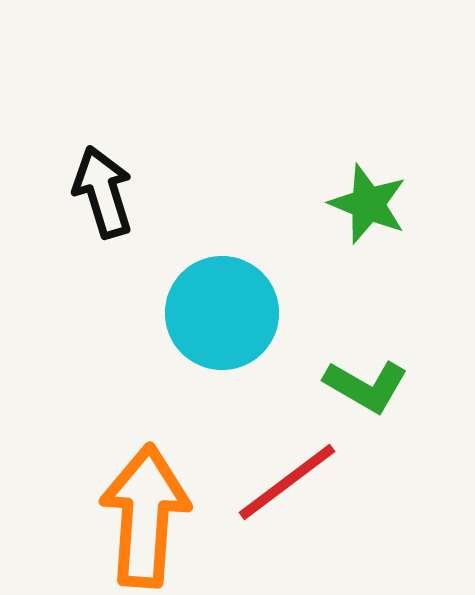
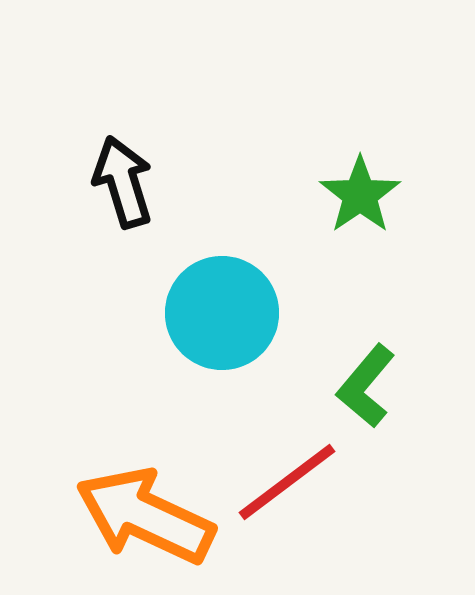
black arrow: moved 20 px right, 10 px up
green star: moved 8 px left, 9 px up; rotated 16 degrees clockwise
green L-shape: rotated 100 degrees clockwise
orange arrow: rotated 69 degrees counterclockwise
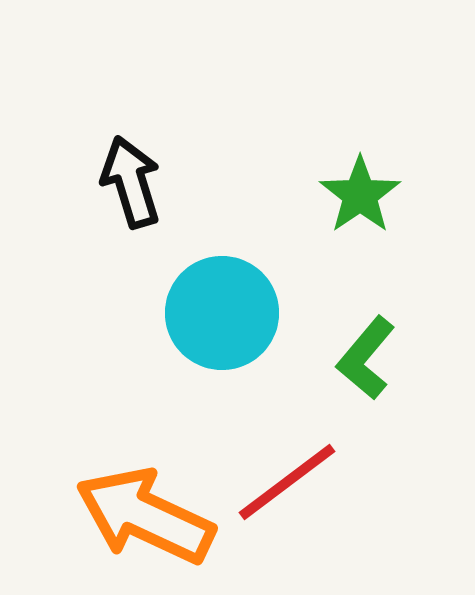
black arrow: moved 8 px right
green L-shape: moved 28 px up
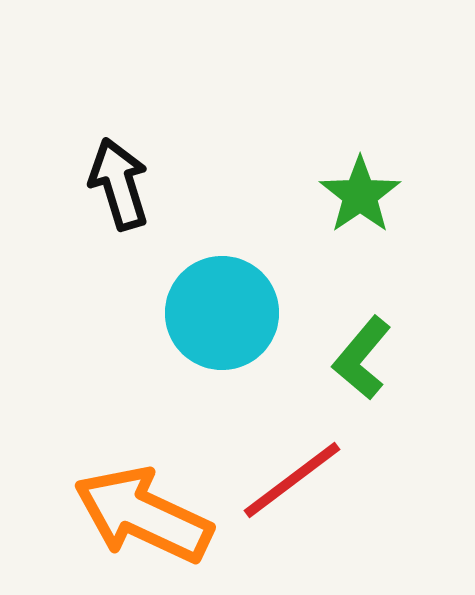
black arrow: moved 12 px left, 2 px down
green L-shape: moved 4 px left
red line: moved 5 px right, 2 px up
orange arrow: moved 2 px left, 1 px up
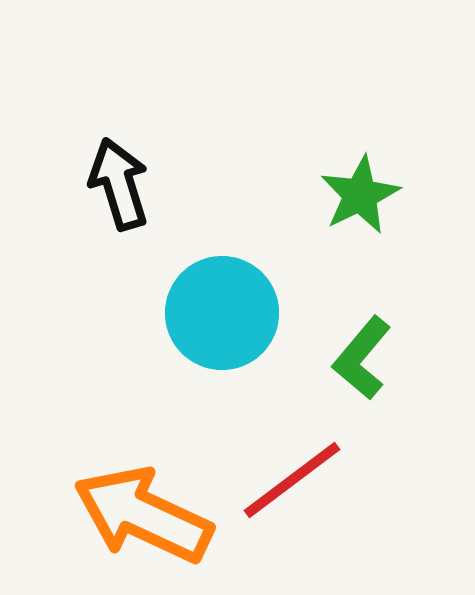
green star: rotated 8 degrees clockwise
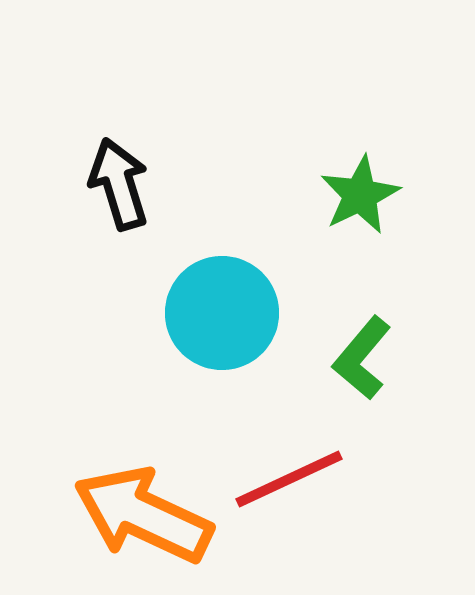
red line: moved 3 px left, 1 px up; rotated 12 degrees clockwise
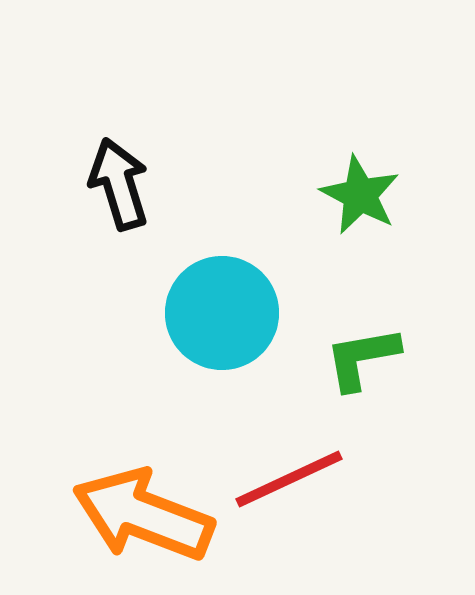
green star: rotated 18 degrees counterclockwise
green L-shape: rotated 40 degrees clockwise
orange arrow: rotated 4 degrees counterclockwise
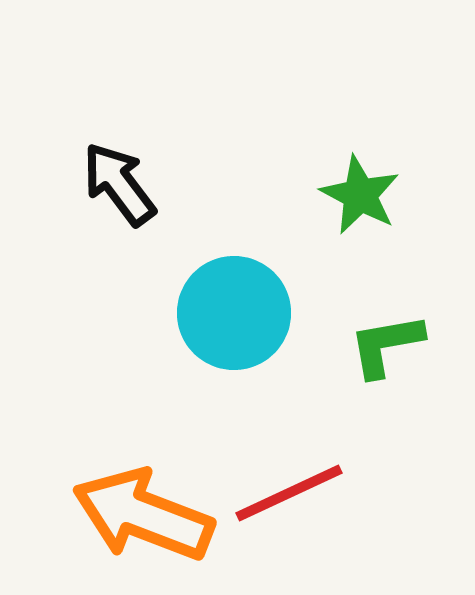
black arrow: rotated 20 degrees counterclockwise
cyan circle: moved 12 px right
green L-shape: moved 24 px right, 13 px up
red line: moved 14 px down
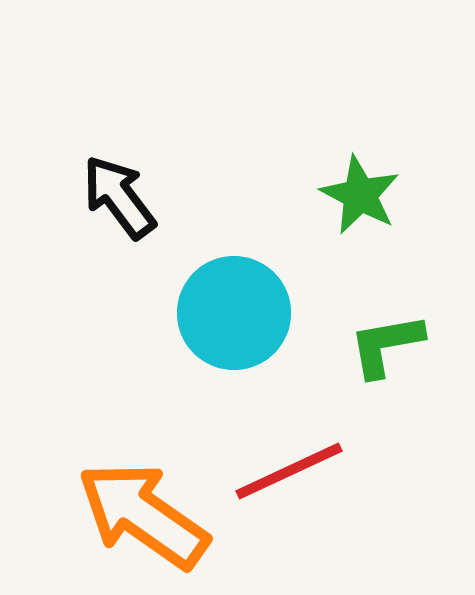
black arrow: moved 13 px down
red line: moved 22 px up
orange arrow: rotated 14 degrees clockwise
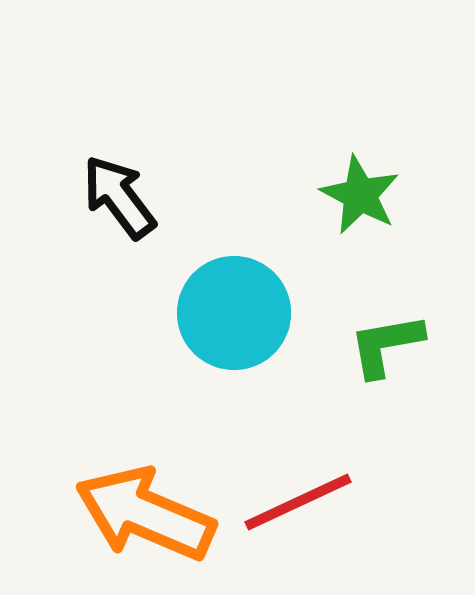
red line: moved 9 px right, 31 px down
orange arrow: moved 2 px right, 1 px up; rotated 12 degrees counterclockwise
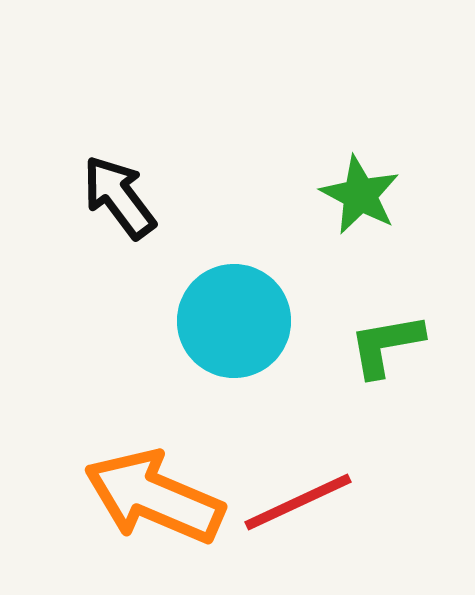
cyan circle: moved 8 px down
orange arrow: moved 9 px right, 17 px up
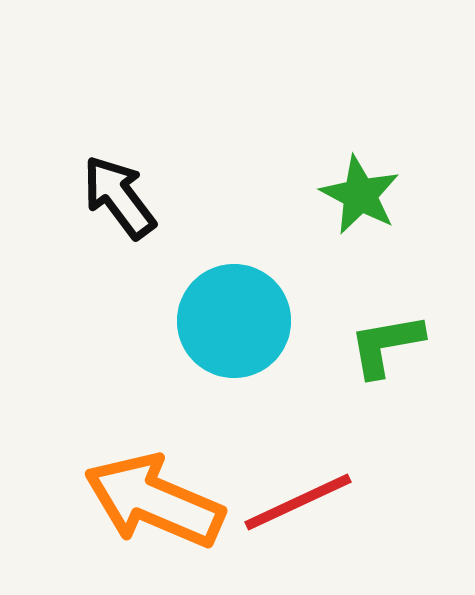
orange arrow: moved 4 px down
